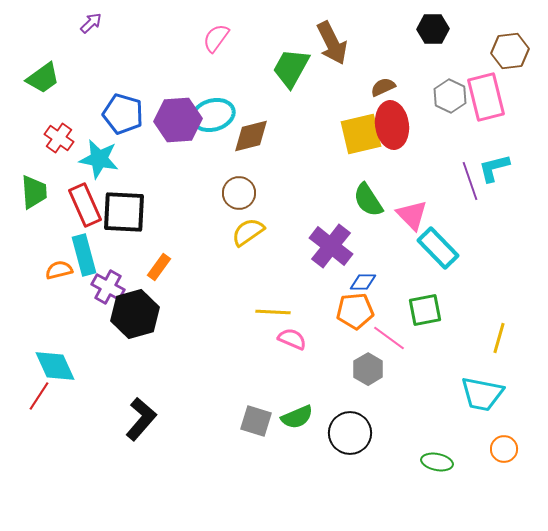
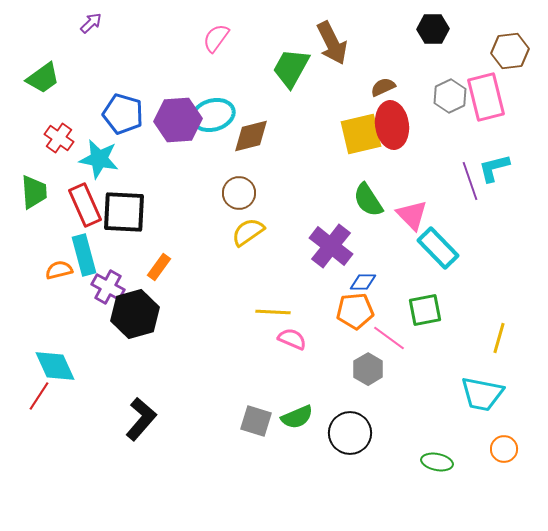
gray hexagon at (450, 96): rotated 8 degrees clockwise
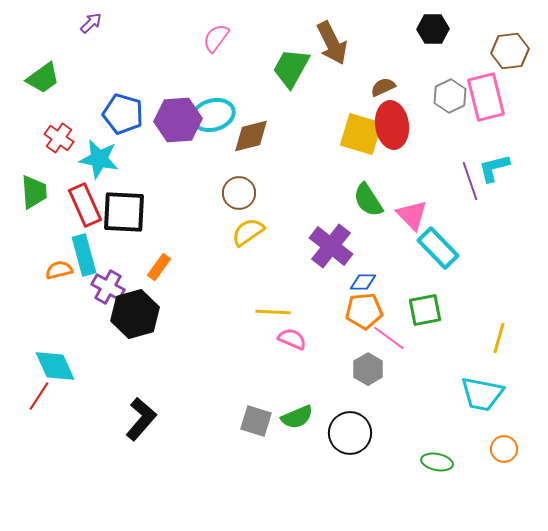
yellow square at (361, 134): rotated 30 degrees clockwise
orange pentagon at (355, 311): moved 9 px right
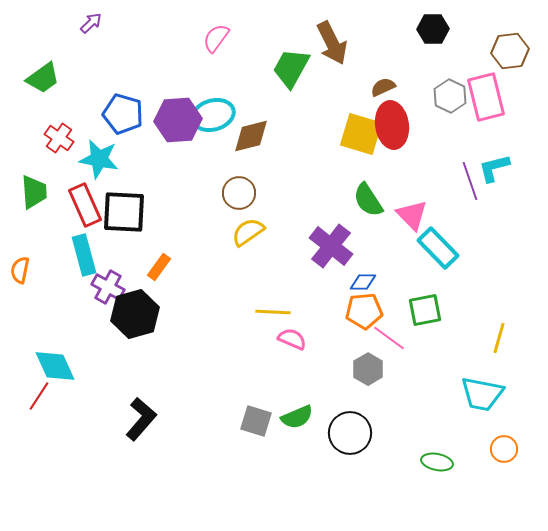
gray hexagon at (450, 96): rotated 8 degrees counterclockwise
orange semicircle at (59, 270): moved 39 px left; rotated 64 degrees counterclockwise
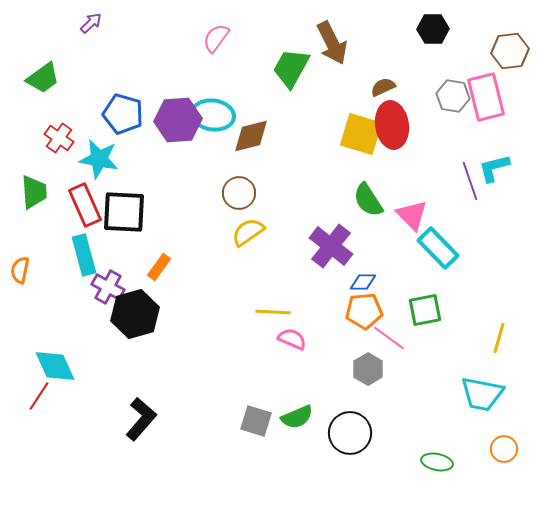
gray hexagon at (450, 96): moved 3 px right; rotated 16 degrees counterclockwise
cyan ellipse at (213, 115): rotated 24 degrees clockwise
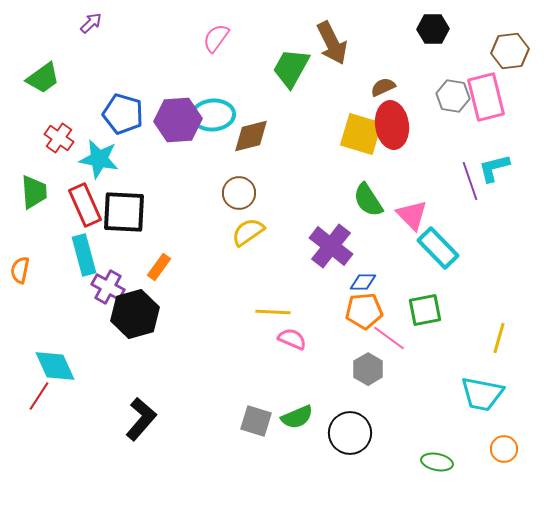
cyan ellipse at (213, 115): rotated 12 degrees counterclockwise
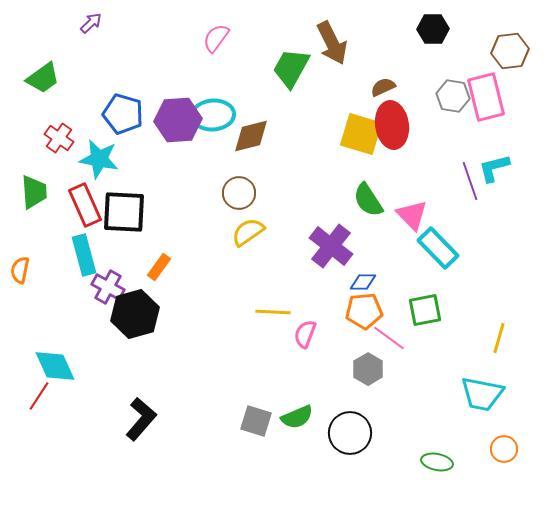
pink semicircle at (292, 339): moved 13 px right, 5 px up; rotated 92 degrees counterclockwise
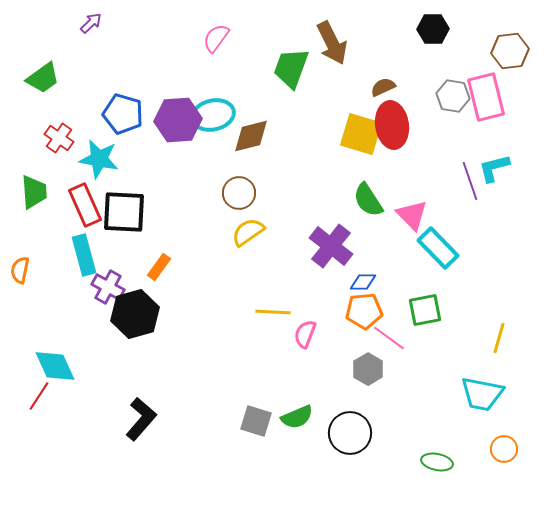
green trapezoid at (291, 68): rotated 9 degrees counterclockwise
cyan ellipse at (213, 115): rotated 9 degrees counterclockwise
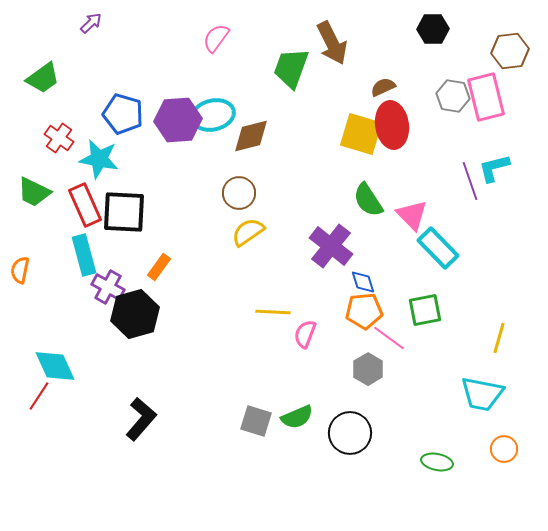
green trapezoid at (34, 192): rotated 120 degrees clockwise
blue diamond at (363, 282): rotated 72 degrees clockwise
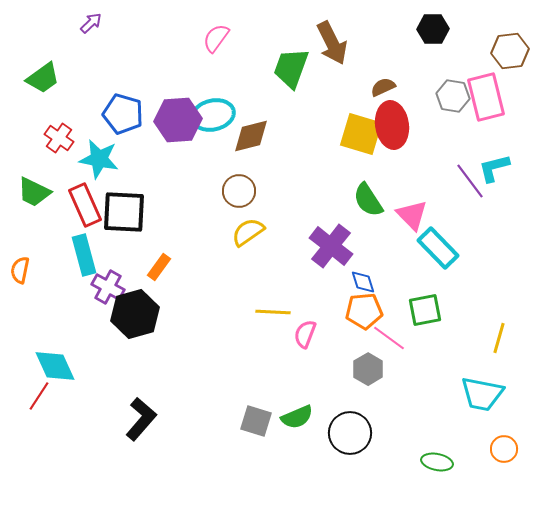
purple line at (470, 181): rotated 18 degrees counterclockwise
brown circle at (239, 193): moved 2 px up
